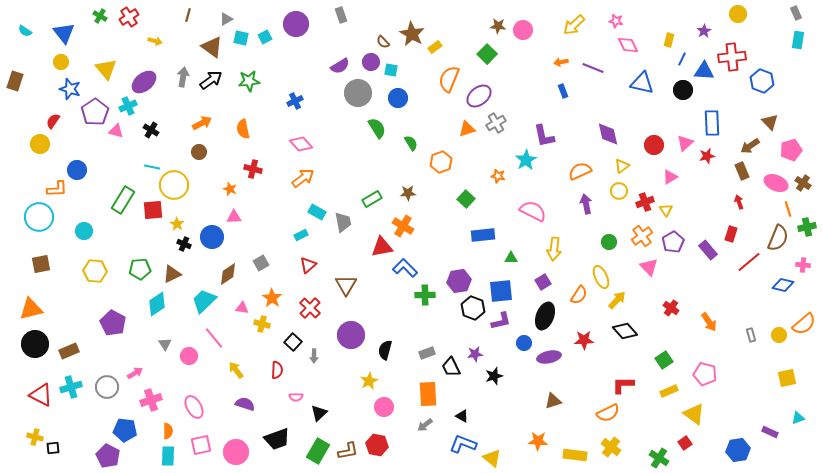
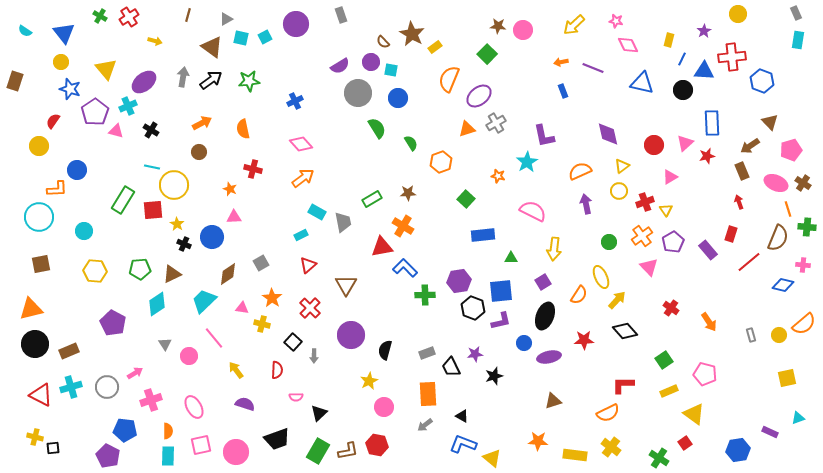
yellow circle at (40, 144): moved 1 px left, 2 px down
cyan star at (526, 160): moved 1 px right, 2 px down
green cross at (807, 227): rotated 18 degrees clockwise
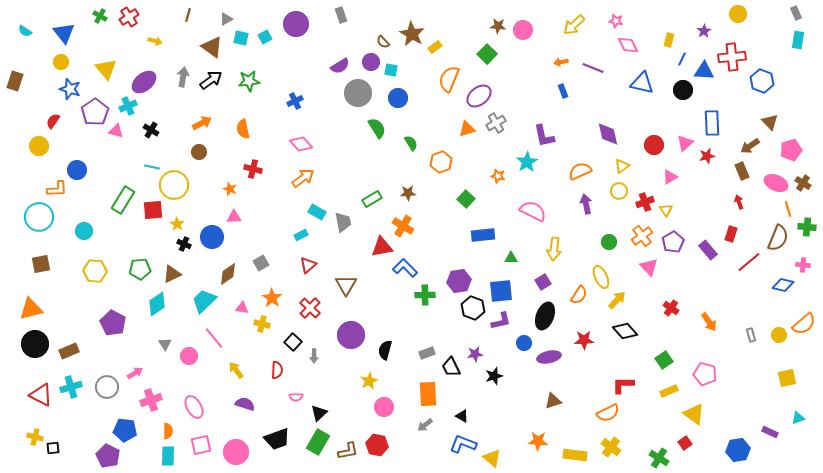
green rectangle at (318, 451): moved 9 px up
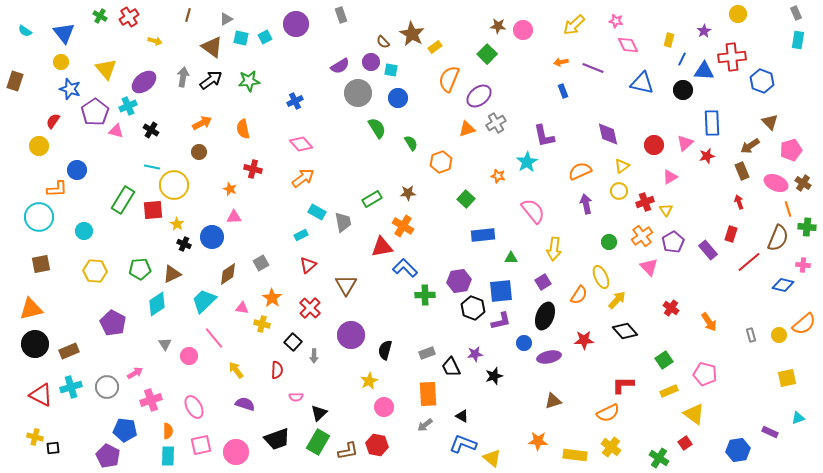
pink semicircle at (533, 211): rotated 24 degrees clockwise
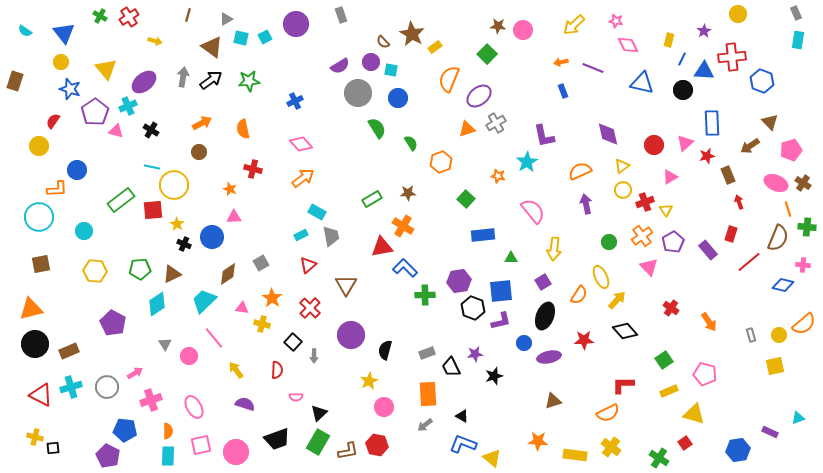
brown rectangle at (742, 171): moved 14 px left, 4 px down
yellow circle at (619, 191): moved 4 px right, 1 px up
green rectangle at (123, 200): moved 2 px left; rotated 20 degrees clockwise
gray trapezoid at (343, 222): moved 12 px left, 14 px down
yellow square at (787, 378): moved 12 px left, 12 px up
yellow triangle at (694, 414): rotated 20 degrees counterclockwise
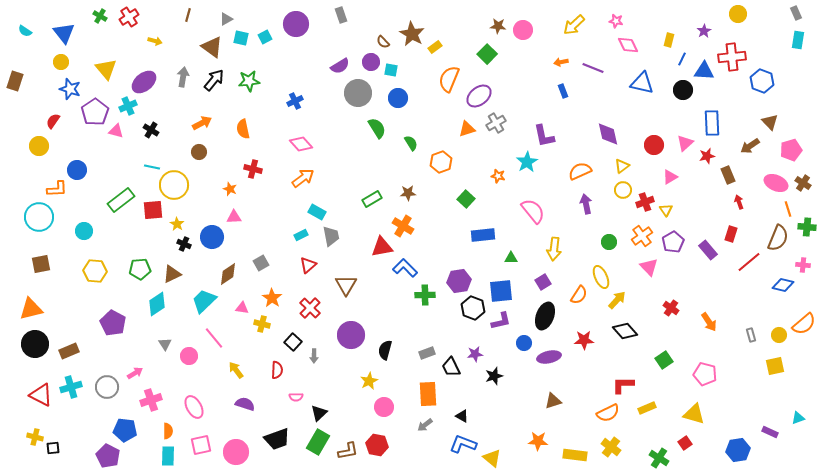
black arrow at (211, 80): moved 3 px right; rotated 15 degrees counterclockwise
yellow rectangle at (669, 391): moved 22 px left, 17 px down
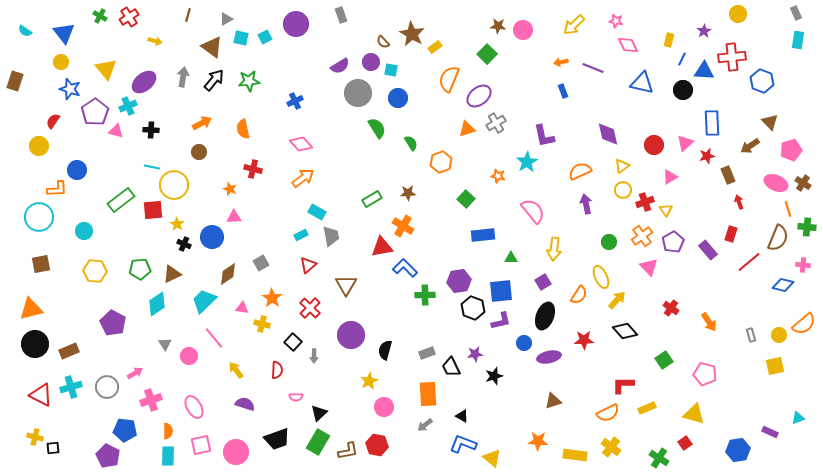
black cross at (151, 130): rotated 28 degrees counterclockwise
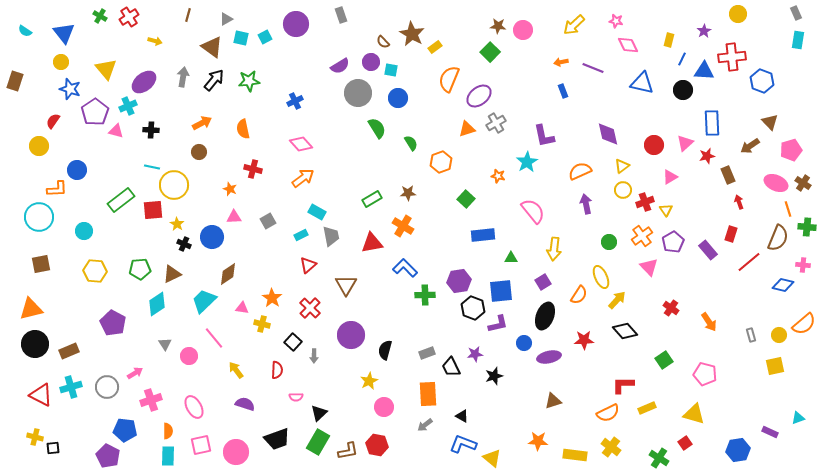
green square at (487, 54): moved 3 px right, 2 px up
red triangle at (382, 247): moved 10 px left, 4 px up
gray square at (261, 263): moved 7 px right, 42 px up
purple L-shape at (501, 321): moved 3 px left, 3 px down
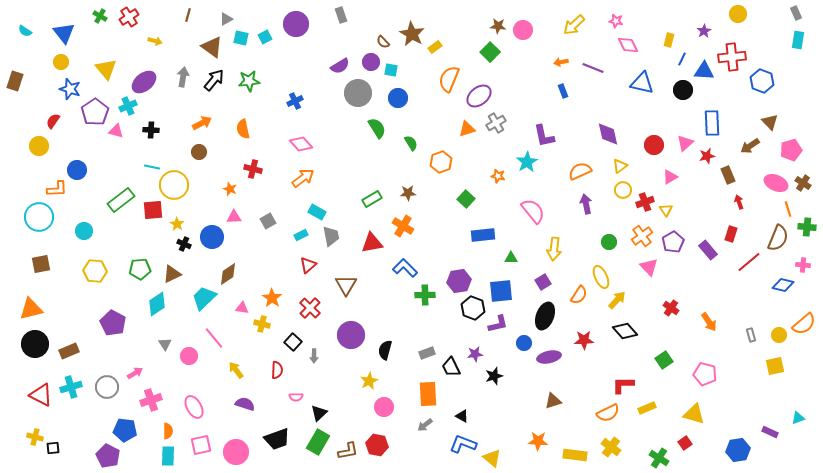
yellow triangle at (622, 166): moved 2 px left
cyan trapezoid at (204, 301): moved 3 px up
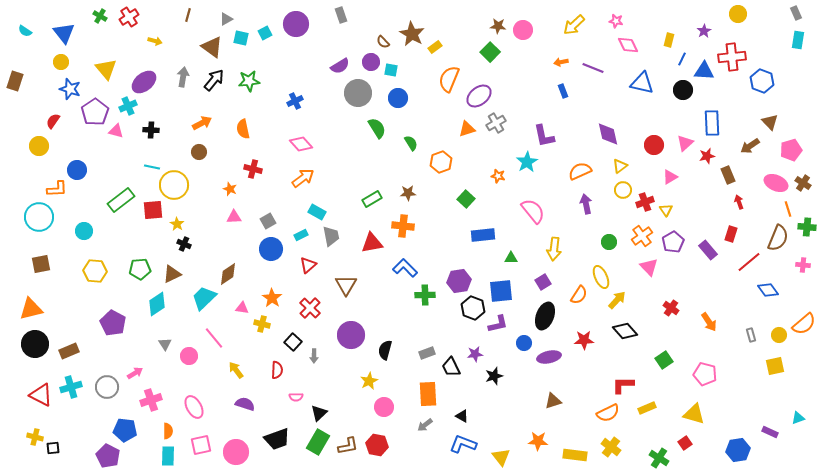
cyan square at (265, 37): moved 4 px up
orange cross at (403, 226): rotated 25 degrees counterclockwise
blue circle at (212, 237): moved 59 px right, 12 px down
blue diamond at (783, 285): moved 15 px left, 5 px down; rotated 40 degrees clockwise
brown L-shape at (348, 451): moved 5 px up
yellow triangle at (492, 458): moved 9 px right, 1 px up; rotated 12 degrees clockwise
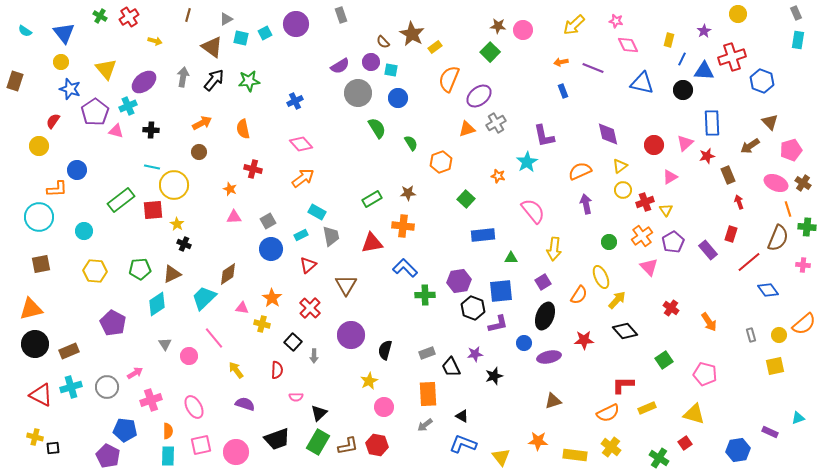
red cross at (732, 57): rotated 12 degrees counterclockwise
